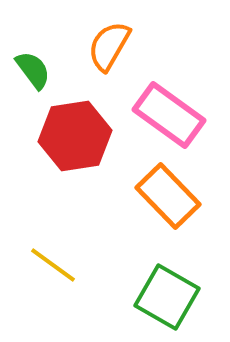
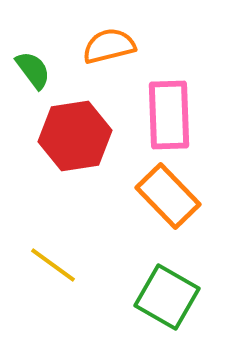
orange semicircle: rotated 46 degrees clockwise
pink rectangle: rotated 52 degrees clockwise
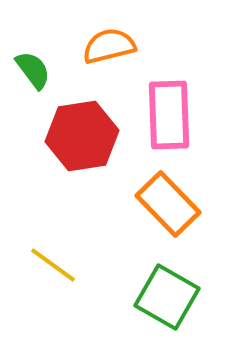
red hexagon: moved 7 px right
orange rectangle: moved 8 px down
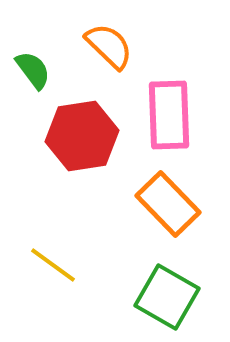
orange semicircle: rotated 58 degrees clockwise
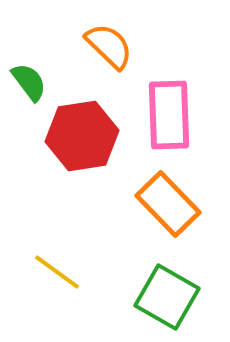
green semicircle: moved 4 px left, 12 px down
yellow line: moved 4 px right, 7 px down
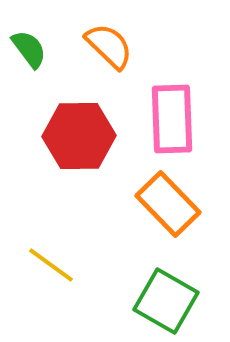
green semicircle: moved 33 px up
pink rectangle: moved 3 px right, 4 px down
red hexagon: moved 3 px left; rotated 8 degrees clockwise
yellow line: moved 6 px left, 7 px up
green square: moved 1 px left, 4 px down
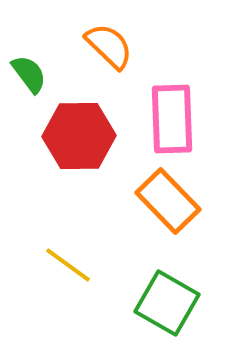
green semicircle: moved 25 px down
orange rectangle: moved 3 px up
yellow line: moved 17 px right
green square: moved 1 px right, 2 px down
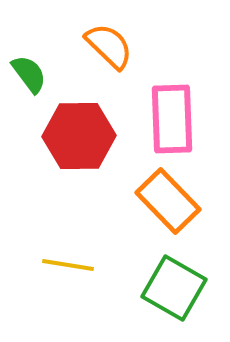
yellow line: rotated 27 degrees counterclockwise
green square: moved 7 px right, 15 px up
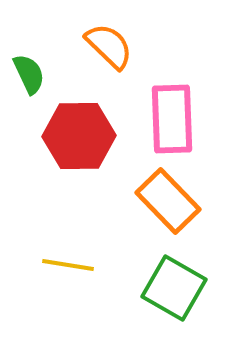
green semicircle: rotated 12 degrees clockwise
